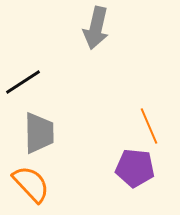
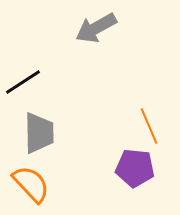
gray arrow: rotated 48 degrees clockwise
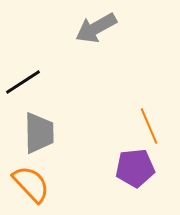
purple pentagon: rotated 12 degrees counterclockwise
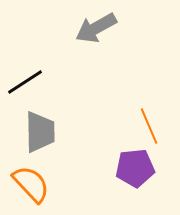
black line: moved 2 px right
gray trapezoid: moved 1 px right, 1 px up
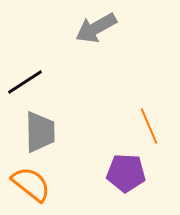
purple pentagon: moved 9 px left, 5 px down; rotated 9 degrees clockwise
orange semicircle: rotated 9 degrees counterclockwise
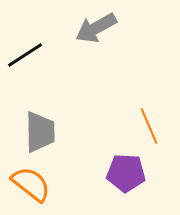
black line: moved 27 px up
